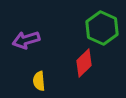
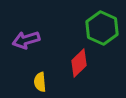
red diamond: moved 5 px left
yellow semicircle: moved 1 px right, 1 px down
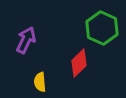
purple arrow: rotated 132 degrees clockwise
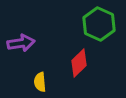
green hexagon: moved 3 px left, 4 px up
purple arrow: moved 5 px left, 3 px down; rotated 56 degrees clockwise
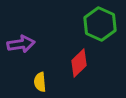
green hexagon: moved 1 px right
purple arrow: moved 1 px down
